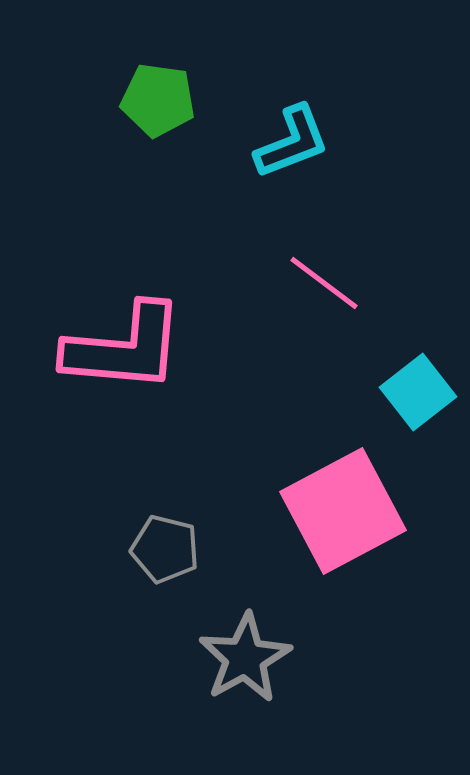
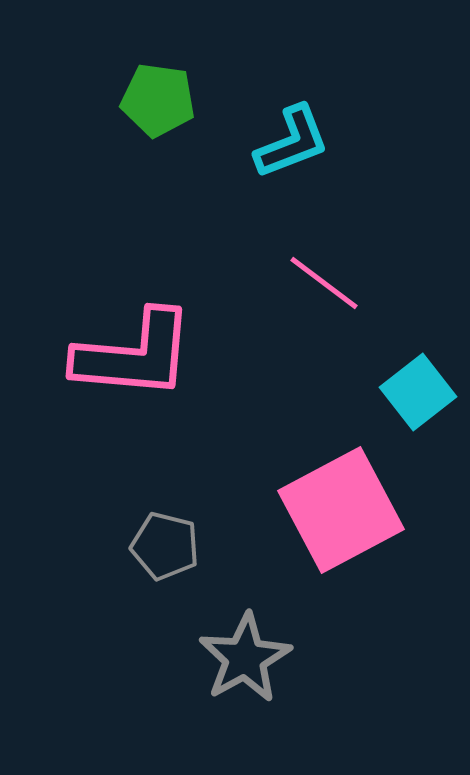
pink L-shape: moved 10 px right, 7 px down
pink square: moved 2 px left, 1 px up
gray pentagon: moved 3 px up
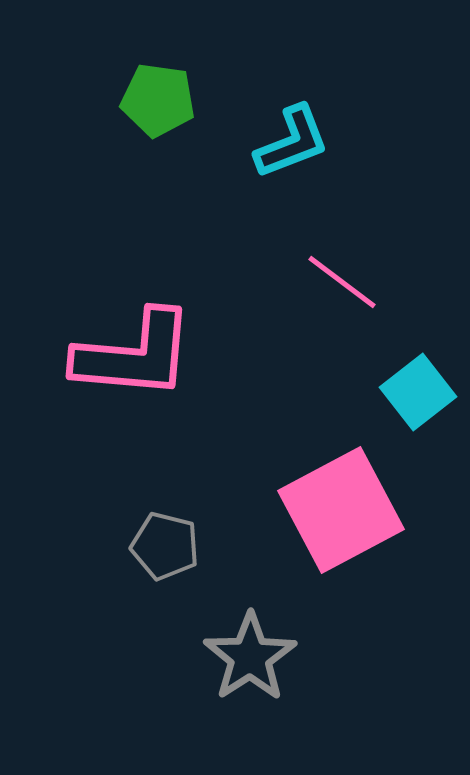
pink line: moved 18 px right, 1 px up
gray star: moved 5 px right, 1 px up; rotated 4 degrees counterclockwise
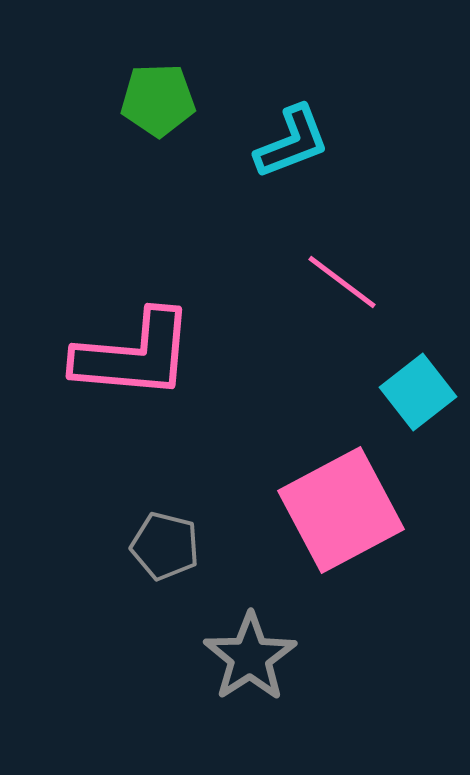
green pentagon: rotated 10 degrees counterclockwise
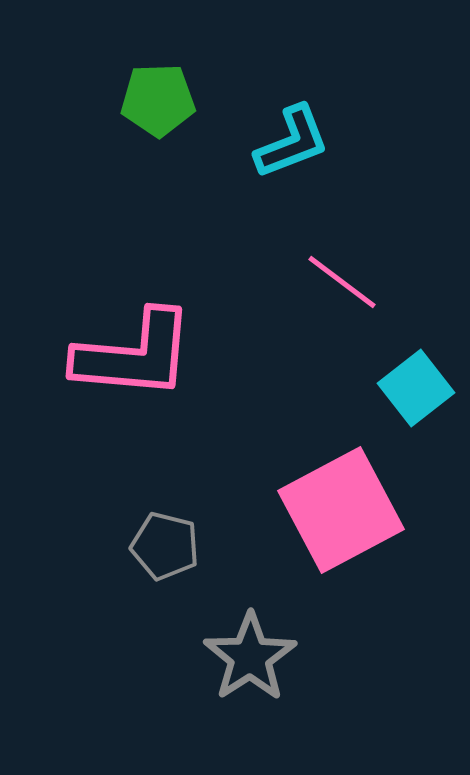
cyan square: moved 2 px left, 4 px up
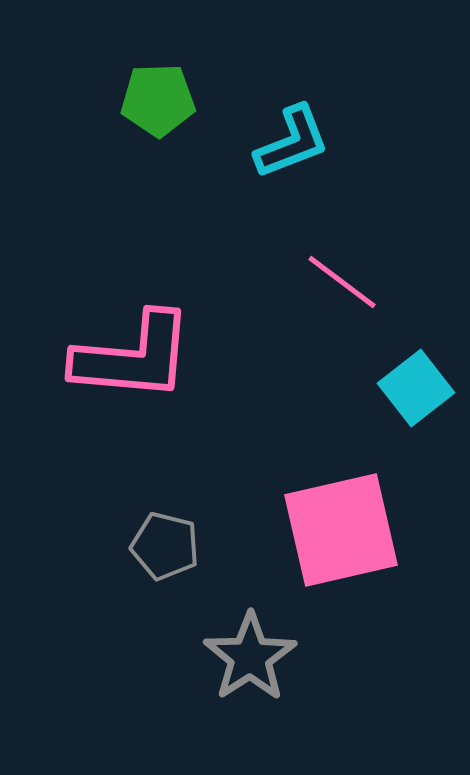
pink L-shape: moved 1 px left, 2 px down
pink square: moved 20 px down; rotated 15 degrees clockwise
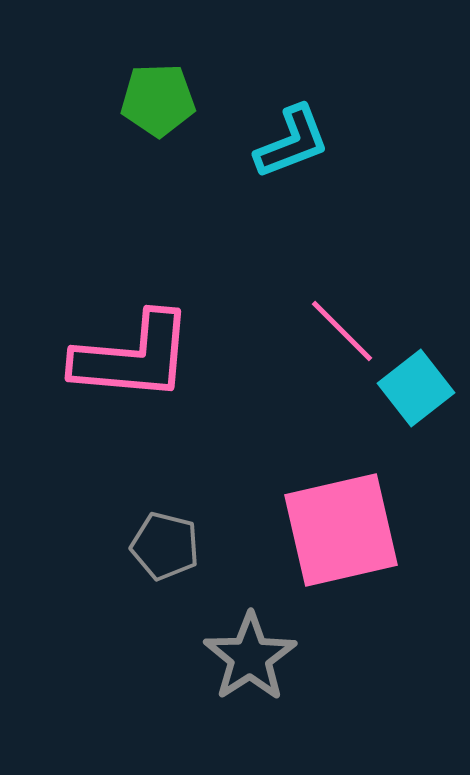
pink line: moved 49 px down; rotated 8 degrees clockwise
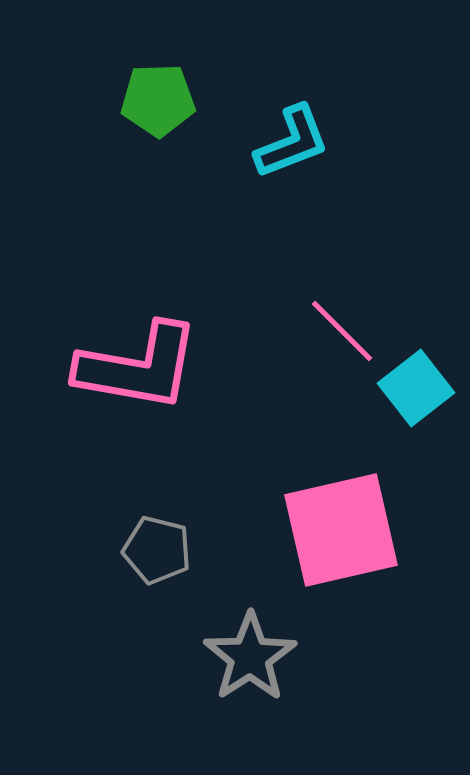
pink L-shape: moved 5 px right, 10 px down; rotated 5 degrees clockwise
gray pentagon: moved 8 px left, 4 px down
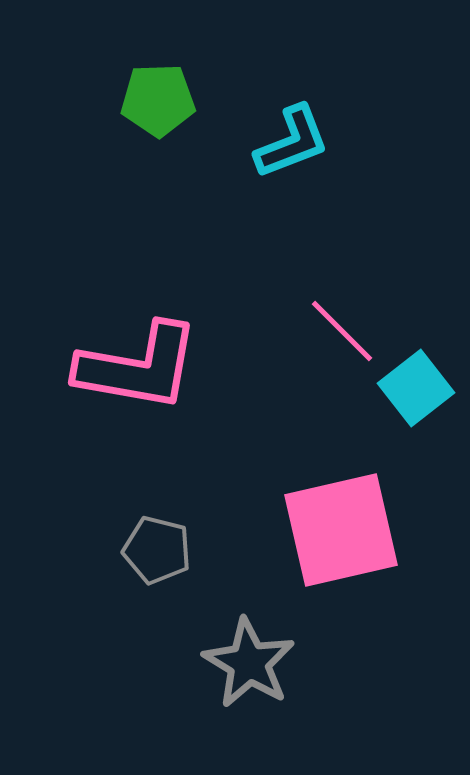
gray star: moved 1 px left, 6 px down; rotated 8 degrees counterclockwise
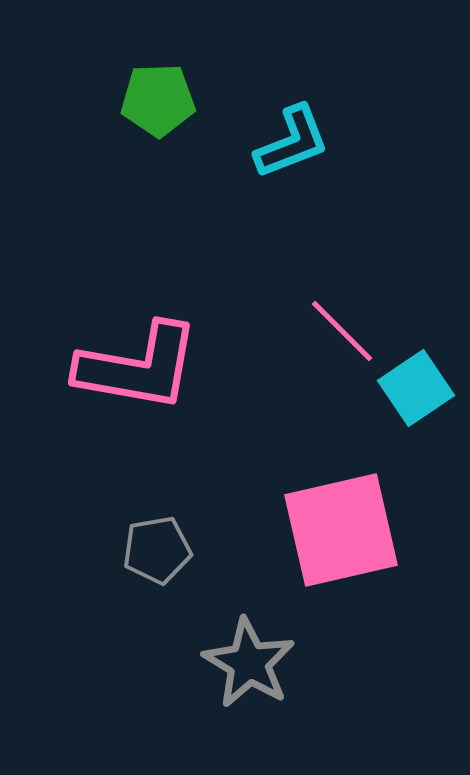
cyan square: rotated 4 degrees clockwise
gray pentagon: rotated 24 degrees counterclockwise
